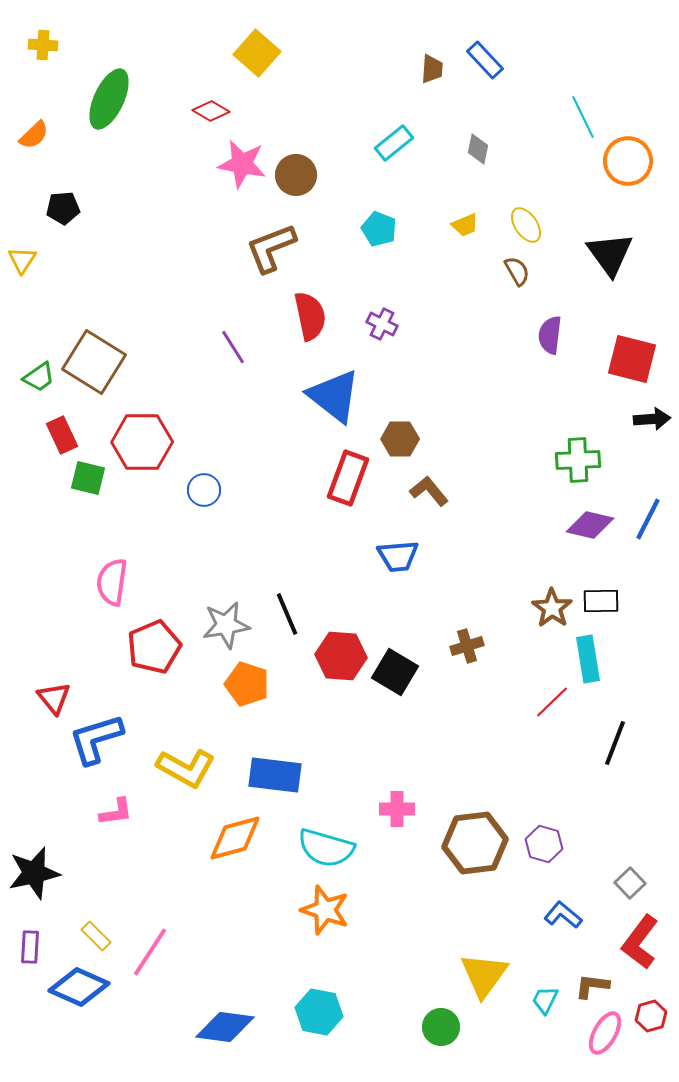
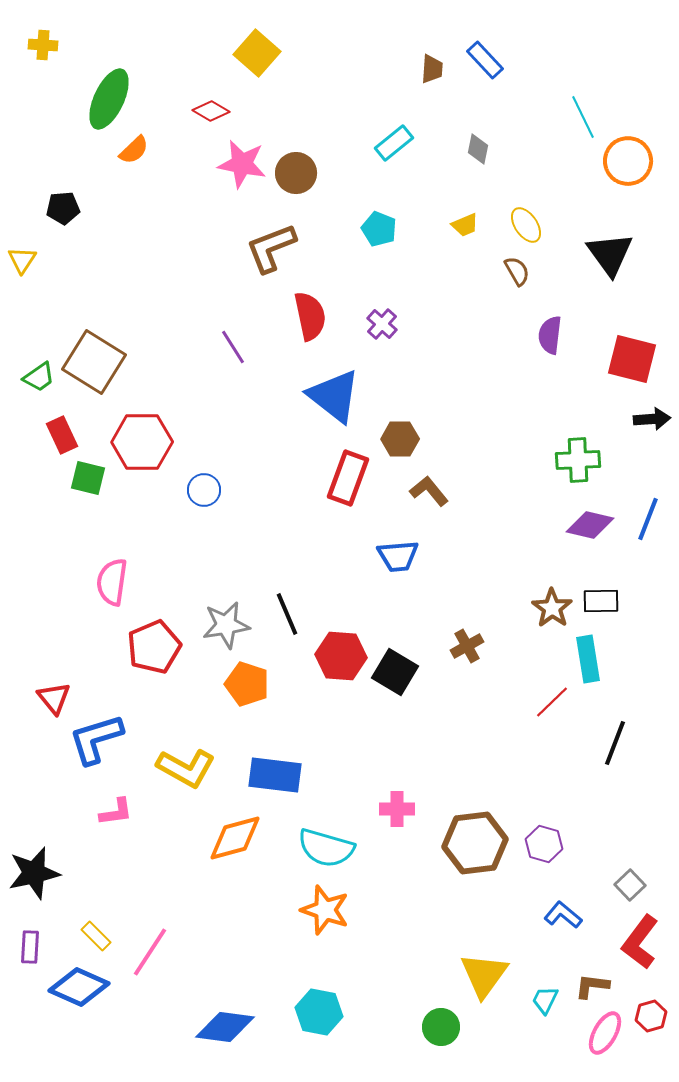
orange semicircle at (34, 135): moved 100 px right, 15 px down
brown circle at (296, 175): moved 2 px up
purple cross at (382, 324): rotated 16 degrees clockwise
blue line at (648, 519): rotated 6 degrees counterclockwise
brown cross at (467, 646): rotated 12 degrees counterclockwise
gray square at (630, 883): moved 2 px down
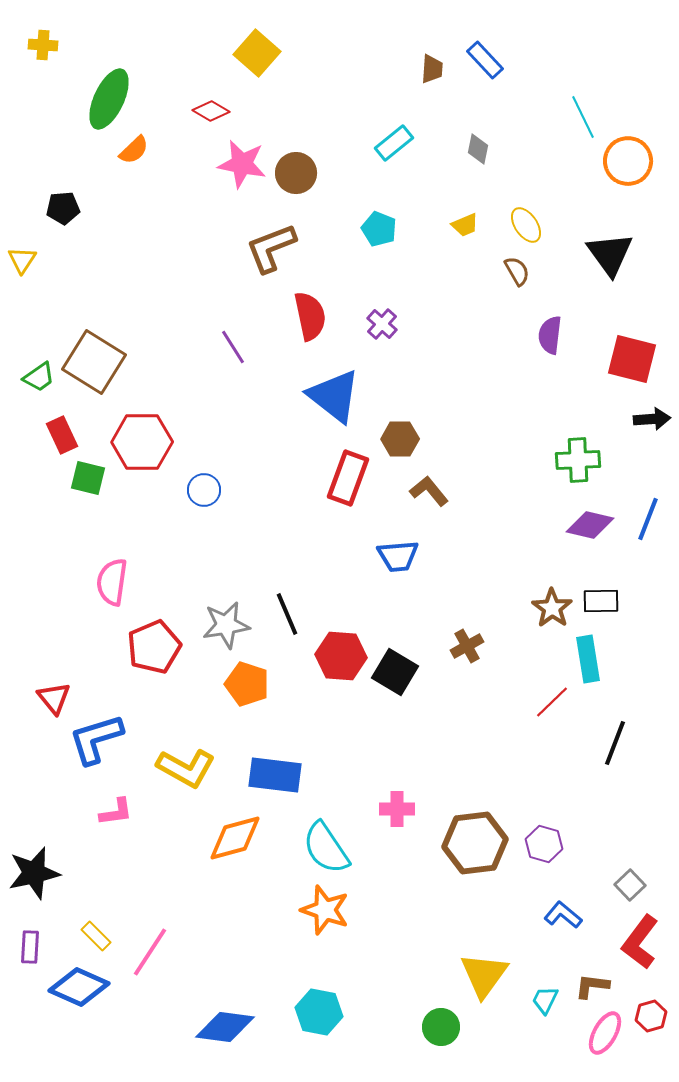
cyan semicircle at (326, 848): rotated 40 degrees clockwise
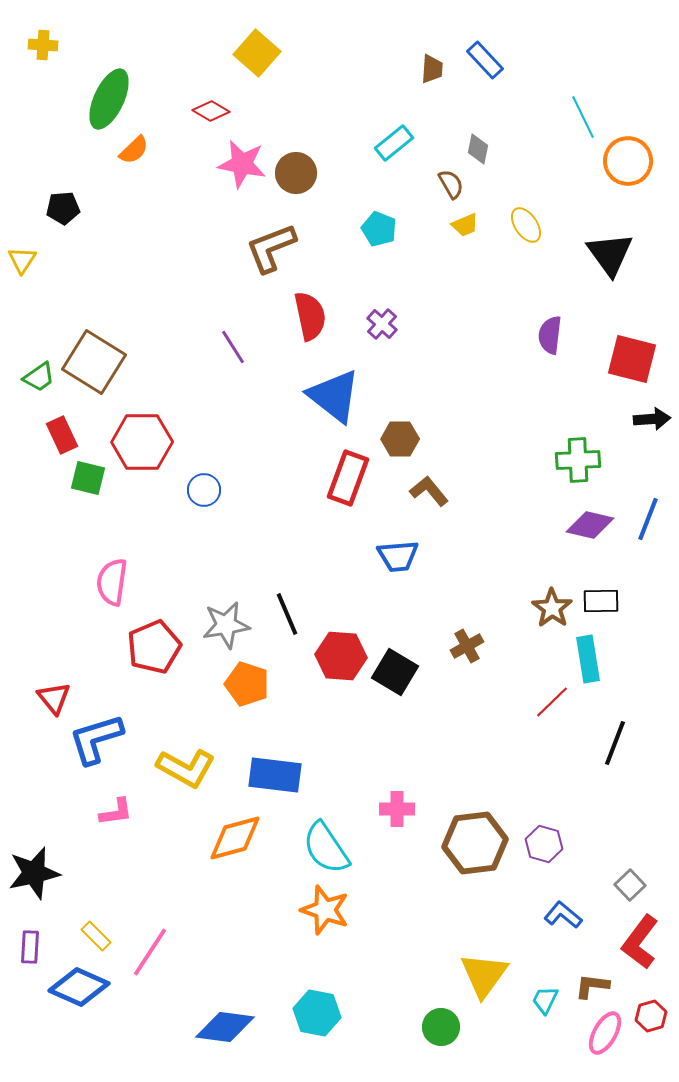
brown semicircle at (517, 271): moved 66 px left, 87 px up
cyan hexagon at (319, 1012): moved 2 px left, 1 px down
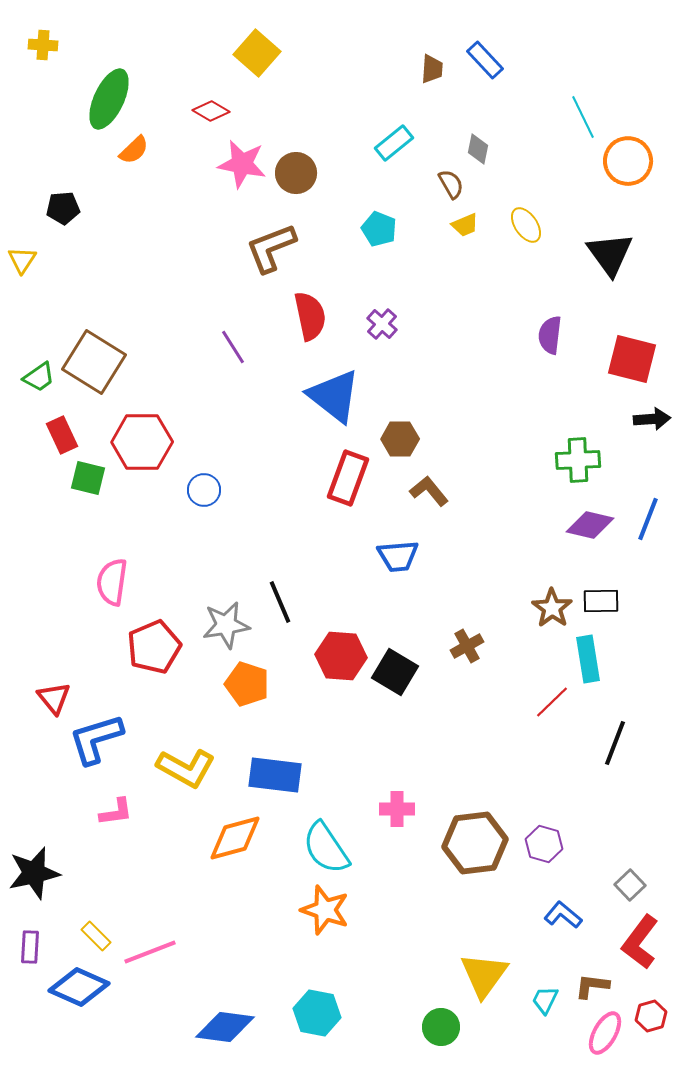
black line at (287, 614): moved 7 px left, 12 px up
pink line at (150, 952): rotated 36 degrees clockwise
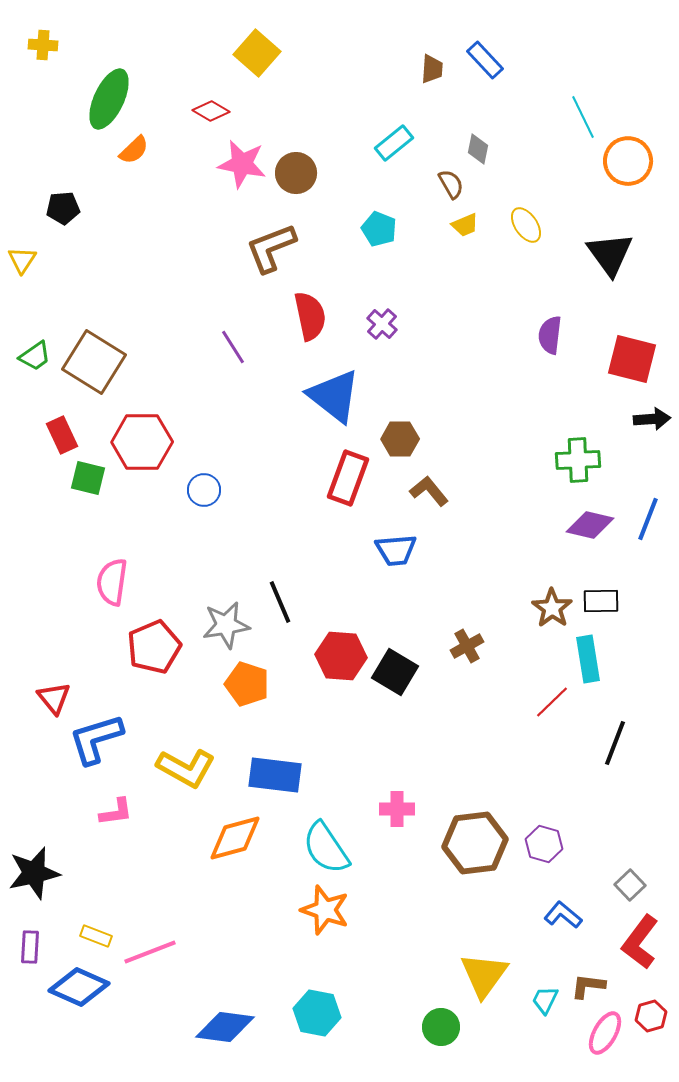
green trapezoid at (39, 377): moved 4 px left, 21 px up
blue trapezoid at (398, 556): moved 2 px left, 6 px up
yellow rectangle at (96, 936): rotated 24 degrees counterclockwise
brown L-shape at (592, 986): moved 4 px left
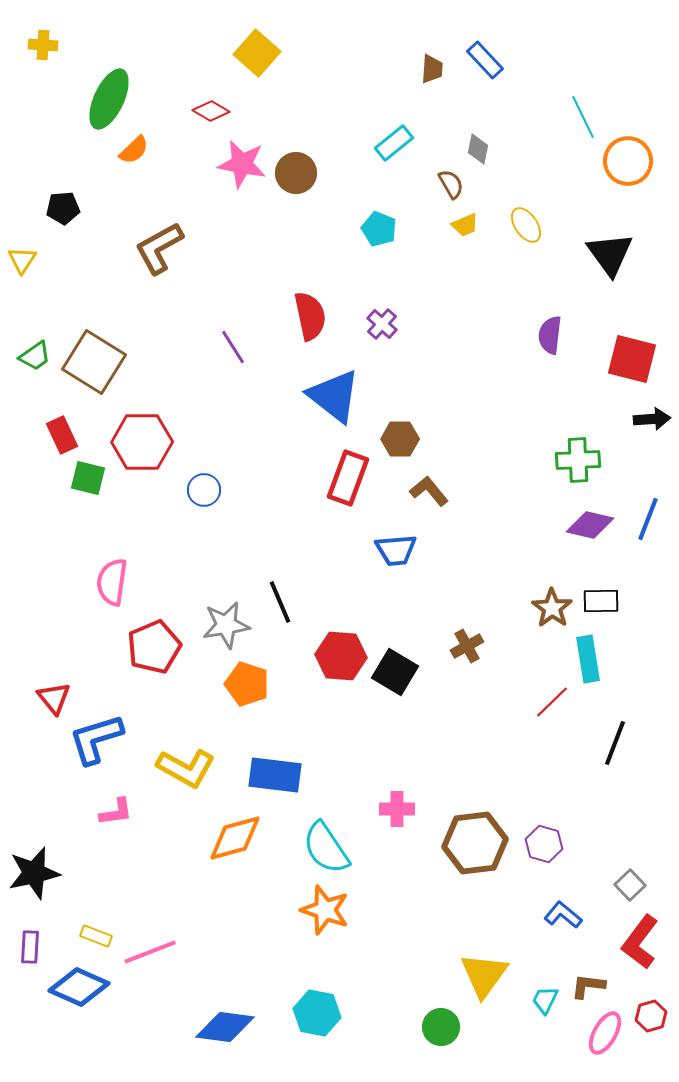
brown L-shape at (271, 248): moved 112 px left; rotated 8 degrees counterclockwise
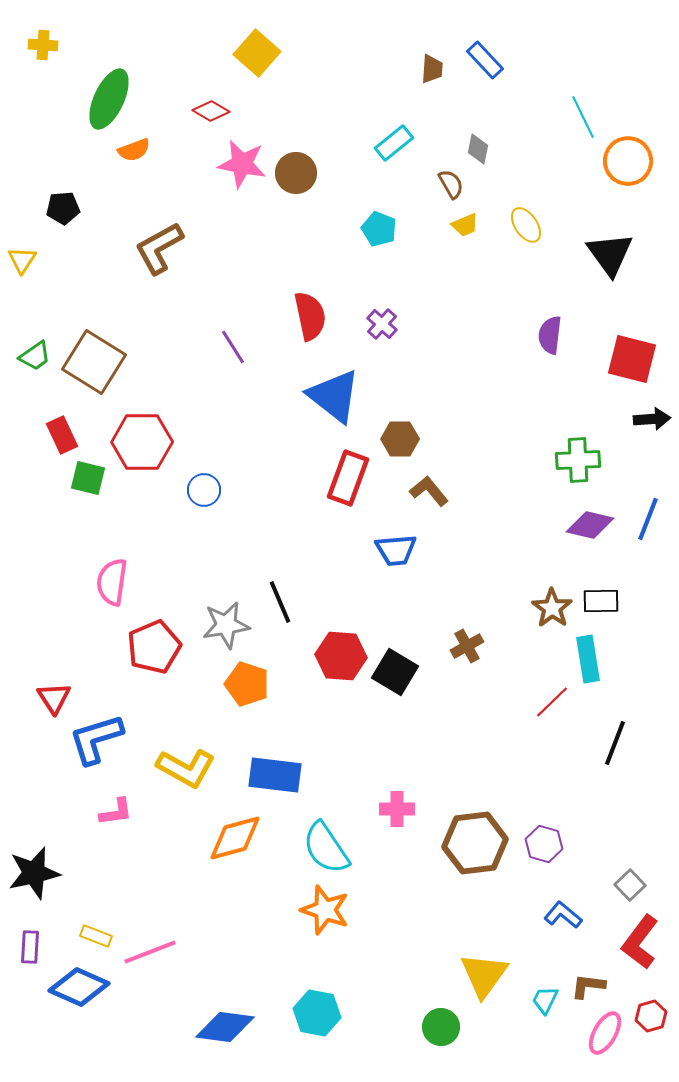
orange semicircle at (134, 150): rotated 24 degrees clockwise
red triangle at (54, 698): rotated 6 degrees clockwise
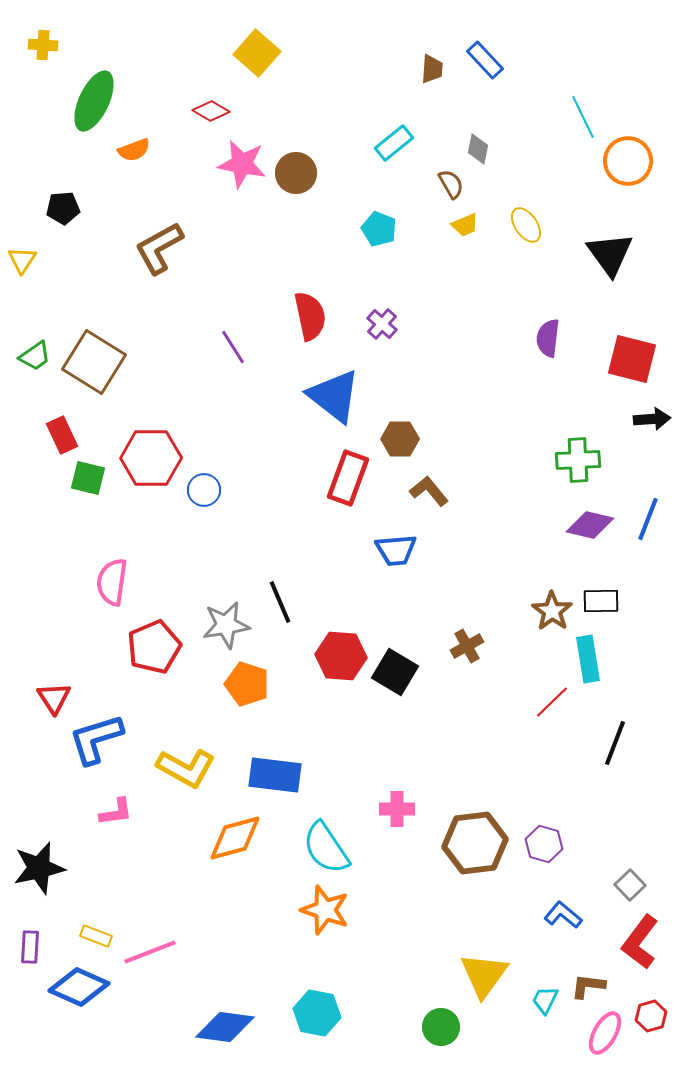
green ellipse at (109, 99): moved 15 px left, 2 px down
purple semicircle at (550, 335): moved 2 px left, 3 px down
red hexagon at (142, 442): moved 9 px right, 16 px down
brown star at (552, 608): moved 3 px down
black star at (34, 873): moved 5 px right, 5 px up
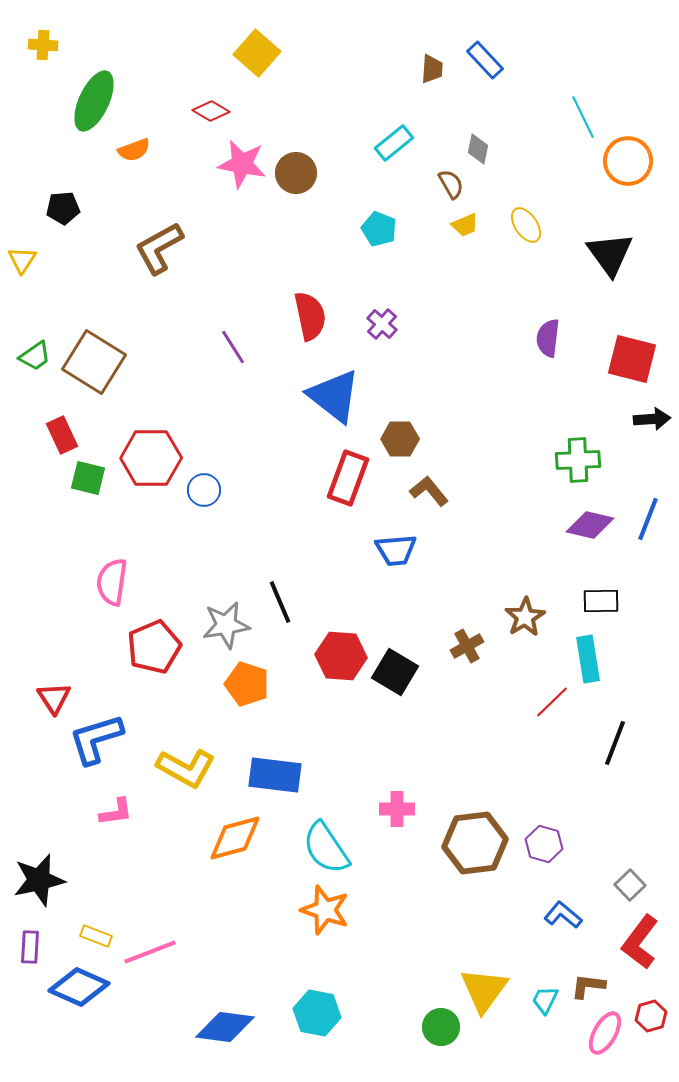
brown star at (552, 611): moved 27 px left, 6 px down; rotated 6 degrees clockwise
black star at (39, 868): moved 12 px down
yellow triangle at (484, 975): moved 15 px down
